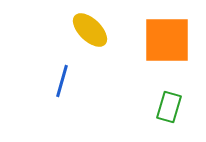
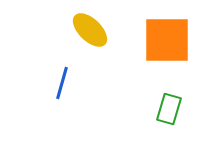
blue line: moved 2 px down
green rectangle: moved 2 px down
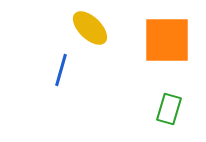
yellow ellipse: moved 2 px up
blue line: moved 1 px left, 13 px up
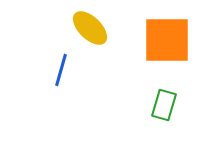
green rectangle: moved 5 px left, 4 px up
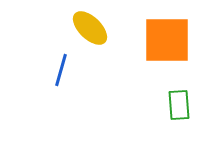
green rectangle: moved 15 px right; rotated 20 degrees counterclockwise
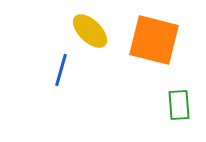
yellow ellipse: moved 3 px down
orange square: moved 13 px left; rotated 14 degrees clockwise
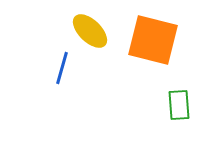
orange square: moved 1 px left
blue line: moved 1 px right, 2 px up
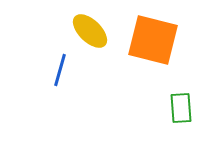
blue line: moved 2 px left, 2 px down
green rectangle: moved 2 px right, 3 px down
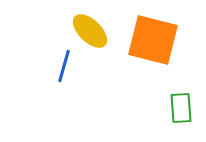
blue line: moved 4 px right, 4 px up
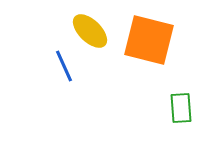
orange square: moved 4 px left
blue line: rotated 40 degrees counterclockwise
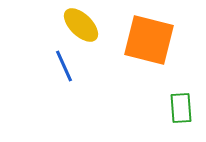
yellow ellipse: moved 9 px left, 6 px up
